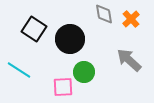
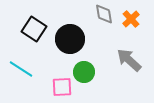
cyan line: moved 2 px right, 1 px up
pink square: moved 1 px left
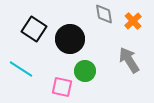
orange cross: moved 2 px right, 2 px down
gray arrow: rotated 16 degrees clockwise
green circle: moved 1 px right, 1 px up
pink square: rotated 15 degrees clockwise
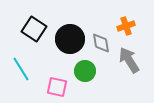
gray diamond: moved 3 px left, 29 px down
orange cross: moved 7 px left, 5 px down; rotated 24 degrees clockwise
cyan line: rotated 25 degrees clockwise
pink square: moved 5 px left
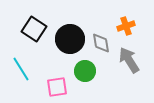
pink square: rotated 20 degrees counterclockwise
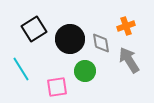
black square: rotated 25 degrees clockwise
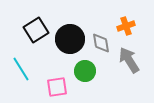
black square: moved 2 px right, 1 px down
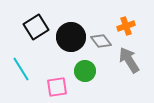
black square: moved 3 px up
black circle: moved 1 px right, 2 px up
gray diamond: moved 2 px up; rotated 30 degrees counterclockwise
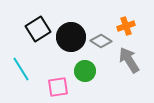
black square: moved 2 px right, 2 px down
gray diamond: rotated 20 degrees counterclockwise
pink square: moved 1 px right
